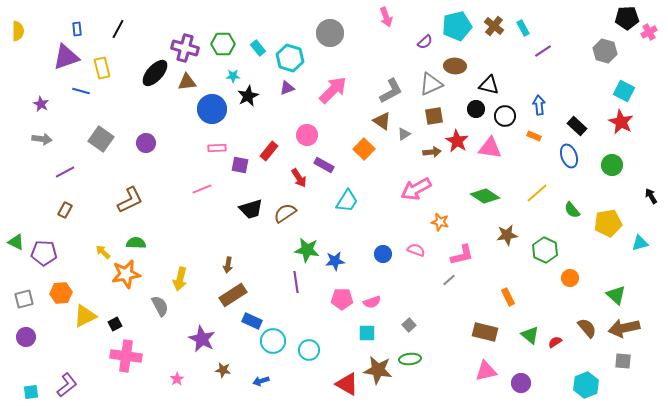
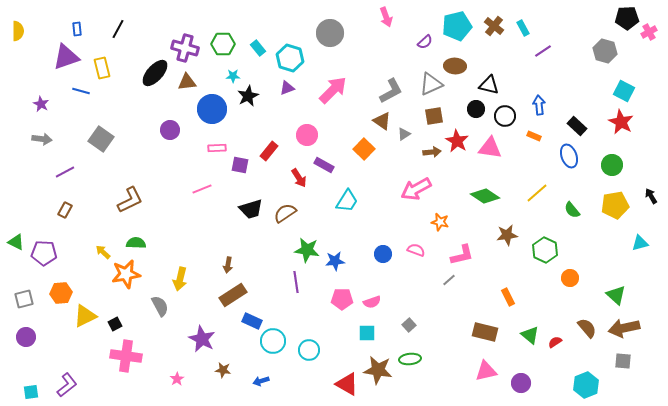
purple circle at (146, 143): moved 24 px right, 13 px up
yellow pentagon at (608, 223): moved 7 px right, 18 px up
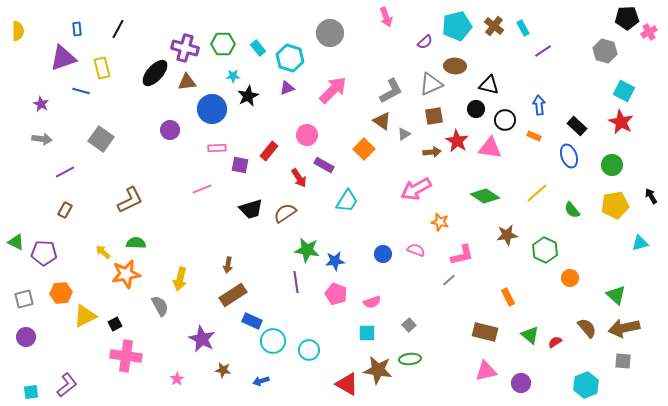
purple triangle at (66, 57): moved 3 px left, 1 px down
black circle at (505, 116): moved 4 px down
pink pentagon at (342, 299): moved 6 px left, 5 px up; rotated 20 degrees clockwise
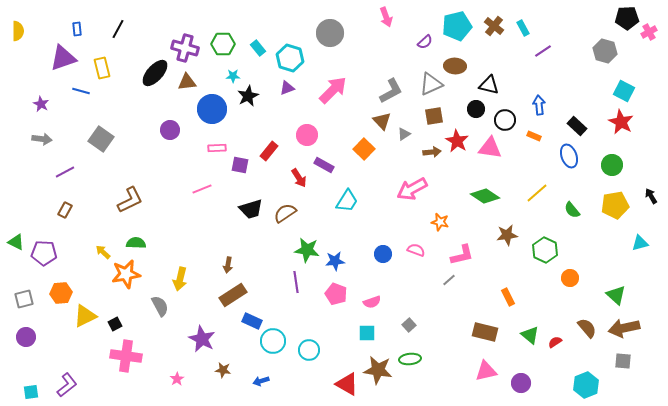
brown triangle at (382, 121): rotated 12 degrees clockwise
pink arrow at (416, 189): moved 4 px left
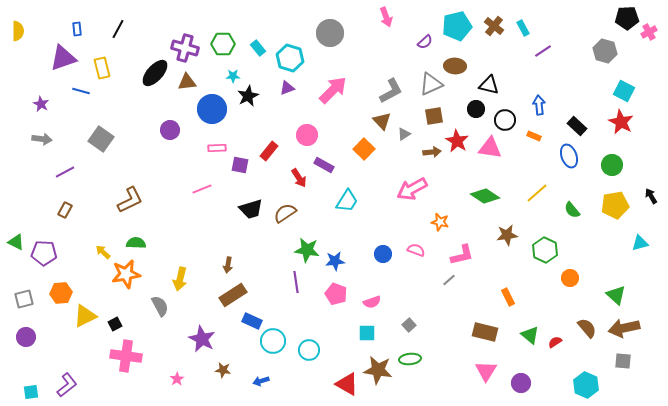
pink triangle at (486, 371): rotated 45 degrees counterclockwise
cyan hexagon at (586, 385): rotated 15 degrees counterclockwise
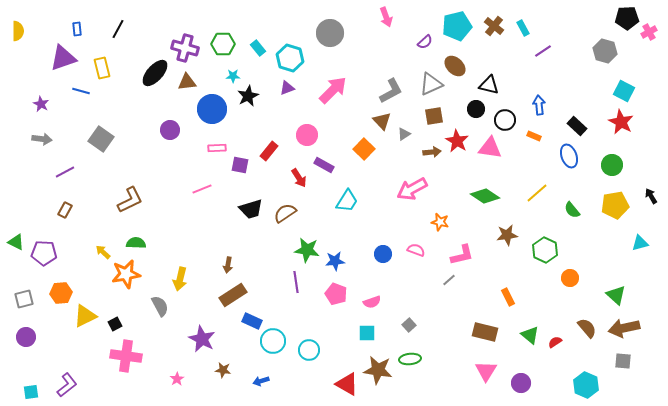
brown ellipse at (455, 66): rotated 40 degrees clockwise
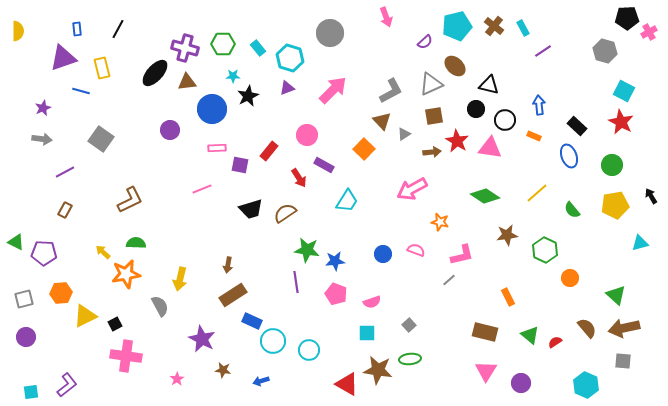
purple star at (41, 104): moved 2 px right, 4 px down; rotated 21 degrees clockwise
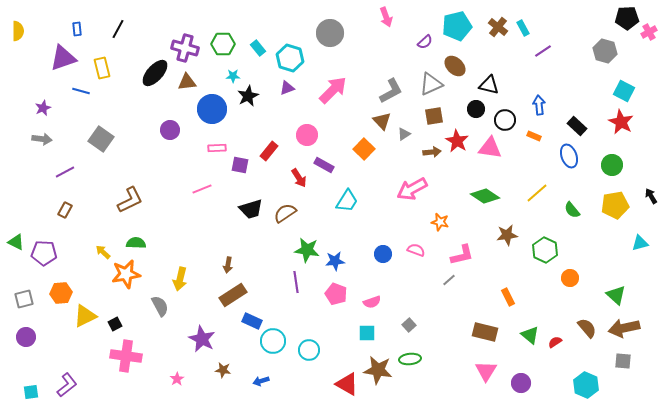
brown cross at (494, 26): moved 4 px right, 1 px down
